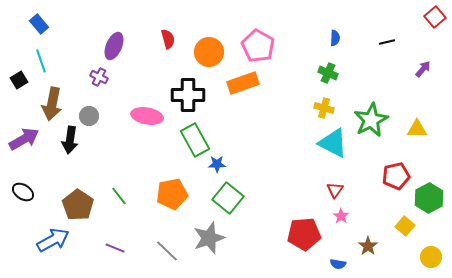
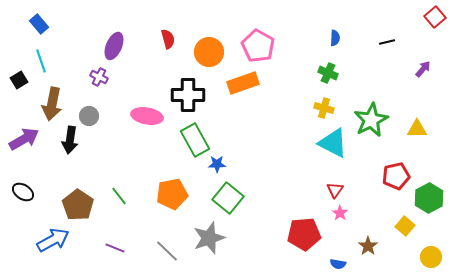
pink star at (341, 216): moved 1 px left, 3 px up
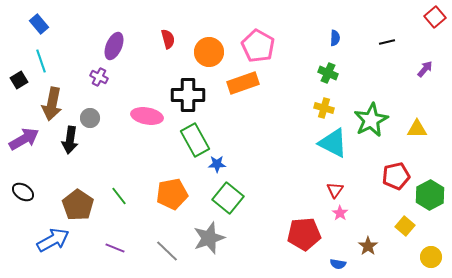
purple arrow at (423, 69): moved 2 px right
gray circle at (89, 116): moved 1 px right, 2 px down
green hexagon at (429, 198): moved 1 px right, 3 px up
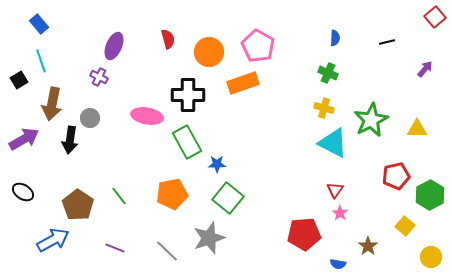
green rectangle at (195, 140): moved 8 px left, 2 px down
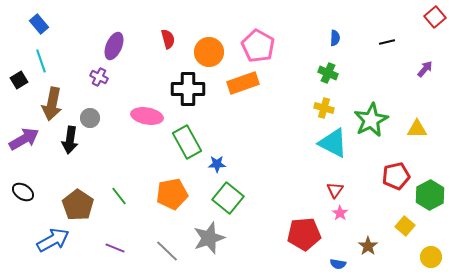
black cross at (188, 95): moved 6 px up
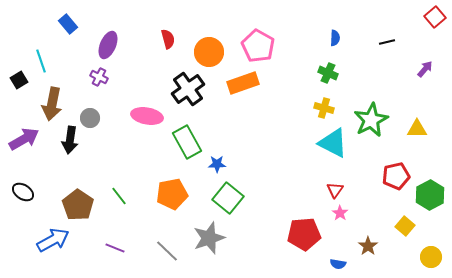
blue rectangle at (39, 24): moved 29 px right
purple ellipse at (114, 46): moved 6 px left, 1 px up
black cross at (188, 89): rotated 36 degrees counterclockwise
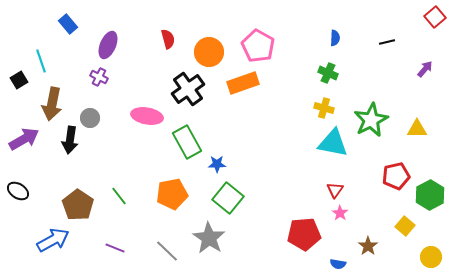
cyan triangle at (333, 143): rotated 16 degrees counterclockwise
black ellipse at (23, 192): moved 5 px left, 1 px up
gray star at (209, 238): rotated 20 degrees counterclockwise
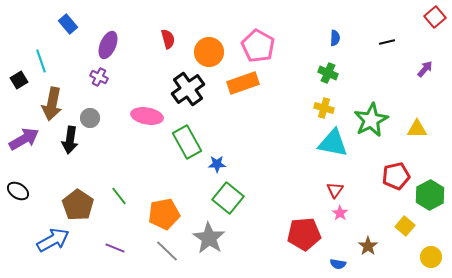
orange pentagon at (172, 194): moved 8 px left, 20 px down
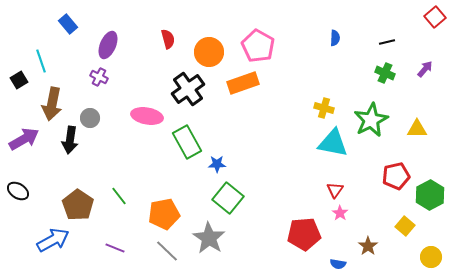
green cross at (328, 73): moved 57 px right
